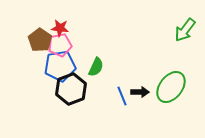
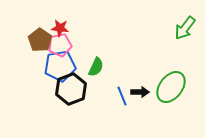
green arrow: moved 2 px up
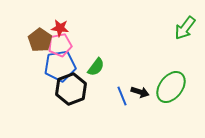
green semicircle: rotated 12 degrees clockwise
black arrow: rotated 18 degrees clockwise
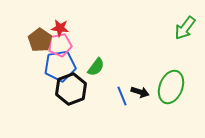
green ellipse: rotated 16 degrees counterclockwise
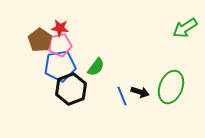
green arrow: rotated 20 degrees clockwise
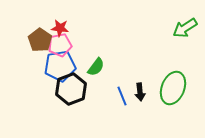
green ellipse: moved 2 px right, 1 px down
black arrow: rotated 66 degrees clockwise
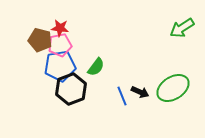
green arrow: moved 3 px left
brown pentagon: rotated 20 degrees counterclockwise
green ellipse: rotated 36 degrees clockwise
black arrow: rotated 60 degrees counterclockwise
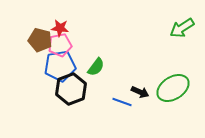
blue line: moved 6 px down; rotated 48 degrees counterclockwise
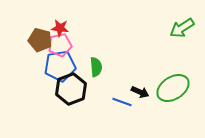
green semicircle: rotated 42 degrees counterclockwise
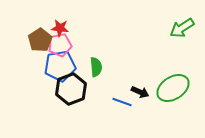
brown pentagon: rotated 25 degrees clockwise
